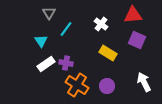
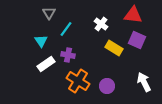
red triangle: rotated 12 degrees clockwise
yellow rectangle: moved 6 px right, 5 px up
purple cross: moved 2 px right, 8 px up
orange cross: moved 1 px right, 4 px up
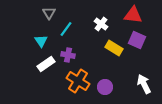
white arrow: moved 2 px down
purple circle: moved 2 px left, 1 px down
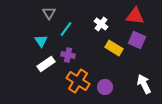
red triangle: moved 2 px right, 1 px down
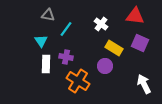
gray triangle: moved 1 px left, 2 px down; rotated 48 degrees counterclockwise
purple square: moved 3 px right, 3 px down
purple cross: moved 2 px left, 2 px down
white rectangle: rotated 54 degrees counterclockwise
purple circle: moved 21 px up
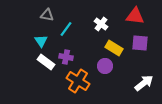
gray triangle: moved 1 px left
purple square: rotated 18 degrees counterclockwise
white rectangle: moved 2 px up; rotated 54 degrees counterclockwise
white arrow: moved 1 px up; rotated 78 degrees clockwise
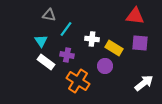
gray triangle: moved 2 px right
white cross: moved 9 px left, 15 px down; rotated 32 degrees counterclockwise
purple cross: moved 1 px right, 2 px up
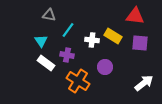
cyan line: moved 2 px right, 1 px down
white cross: moved 1 px down
yellow rectangle: moved 1 px left, 12 px up
white rectangle: moved 1 px down
purple circle: moved 1 px down
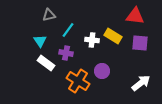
gray triangle: rotated 24 degrees counterclockwise
cyan triangle: moved 1 px left
purple cross: moved 1 px left, 2 px up
purple circle: moved 3 px left, 4 px down
white arrow: moved 3 px left
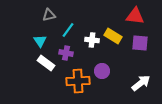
orange cross: rotated 35 degrees counterclockwise
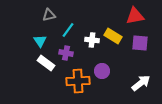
red triangle: rotated 18 degrees counterclockwise
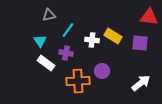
red triangle: moved 14 px right, 1 px down; rotated 18 degrees clockwise
